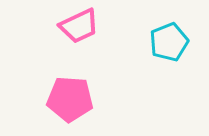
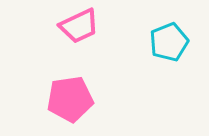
pink pentagon: rotated 12 degrees counterclockwise
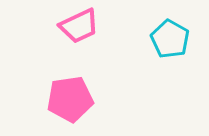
cyan pentagon: moved 1 px right, 3 px up; rotated 21 degrees counterclockwise
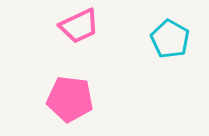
pink pentagon: rotated 15 degrees clockwise
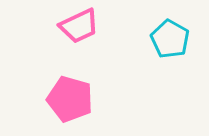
pink pentagon: rotated 9 degrees clockwise
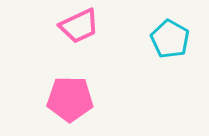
pink pentagon: rotated 15 degrees counterclockwise
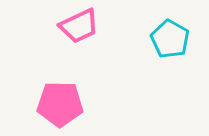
pink pentagon: moved 10 px left, 5 px down
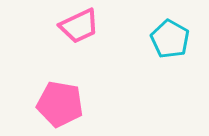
pink pentagon: rotated 9 degrees clockwise
